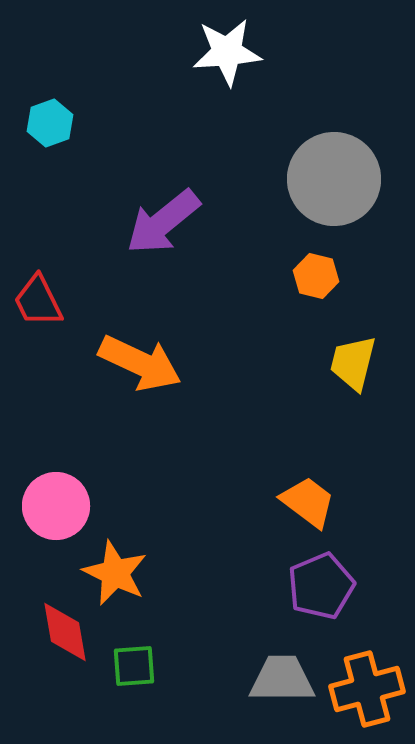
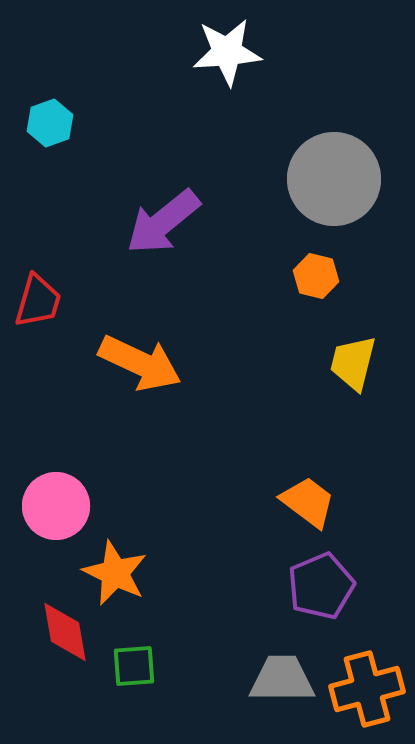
red trapezoid: rotated 138 degrees counterclockwise
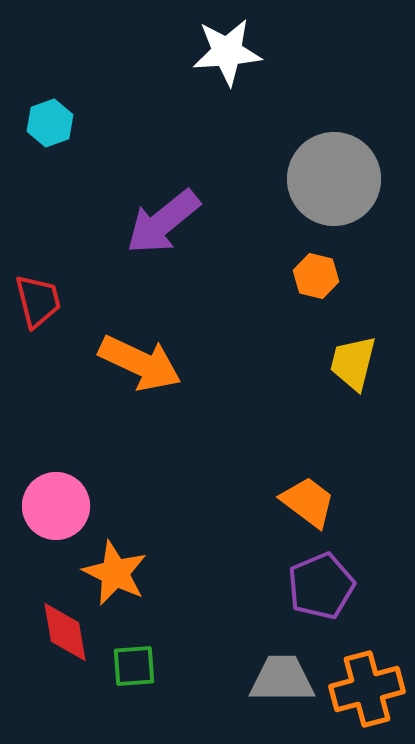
red trapezoid: rotated 30 degrees counterclockwise
